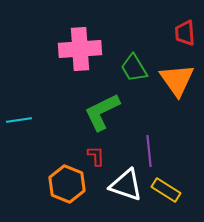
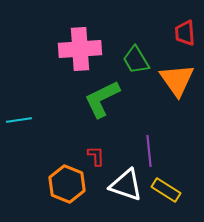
green trapezoid: moved 2 px right, 8 px up
green L-shape: moved 13 px up
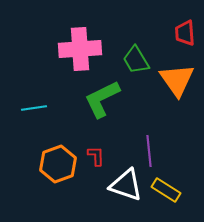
cyan line: moved 15 px right, 12 px up
orange hexagon: moved 9 px left, 20 px up; rotated 18 degrees clockwise
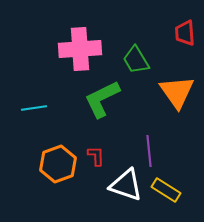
orange triangle: moved 12 px down
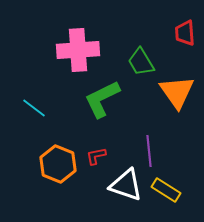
pink cross: moved 2 px left, 1 px down
green trapezoid: moved 5 px right, 2 px down
cyan line: rotated 45 degrees clockwise
red L-shape: rotated 100 degrees counterclockwise
orange hexagon: rotated 18 degrees counterclockwise
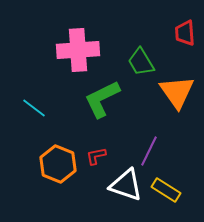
purple line: rotated 32 degrees clockwise
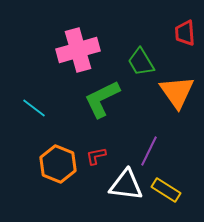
pink cross: rotated 12 degrees counterclockwise
white triangle: rotated 12 degrees counterclockwise
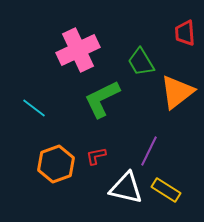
pink cross: rotated 9 degrees counterclockwise
orange triangle: rotated 27 degrees clockwise
orange hexagon: moved 2 px left; rotated 18 degrees clockwise
white triangle: moved 3 px down; rotated 6 degrees clockwise
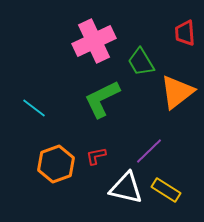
pink cross: moved 16 px right, 9 px up
purple line: rotated 20 degrees clockwise
